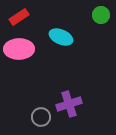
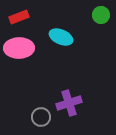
red rectangle: rotated 12 degrees clockwise
pink ellipse: moved 1 px up
purple cross: moved 1 px up
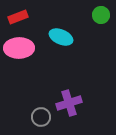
red rectangle: moved 1 px left
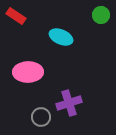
red rectangle: moved 2 px left, 1 px up; rotated 54 degrees clockwise
pink ellipse: moved 9 px right, 24 px down
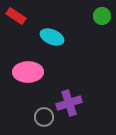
green circle: moved 1 px right, 1 px down
cyan ellipse: moved 9 px left
gray circle: moved 3 px right
